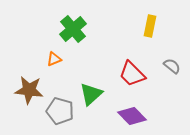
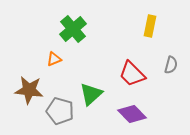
gray semicircle: moved 1 px left, 1 px up; rotated 66 degrees clockwise
purple diamond: moved 2 px up
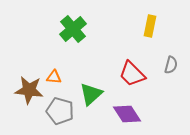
orange triangle: moved 18 px down; rotated 28 degrees clockwise
purple diamond: moved 5 px left; rotated 12 degrees clockwise
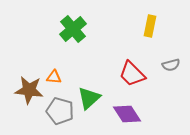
gray semicircle: rotated 60 degrees clockwise
green triangle: moved 2 px left, 4 px down
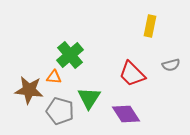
green cross: moved 3 px left, 26 px down
green triangle: rotated 15 degrees counterclockwise
purple diamond: moved 1 px left
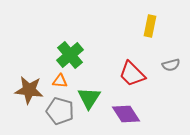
orange triangle: moved 6 px right, 4 px down
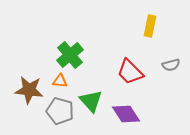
red trapezoid: moved 2 px left, 2 px up
green triangle: moved 2 px right, 3 px down; rotated 15 degrees counterclockwise
